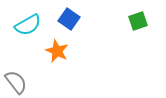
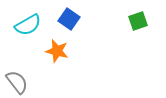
orange star: rotated 10 degrees counterclockwise
gray semicircle: moved 1 px right
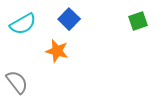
blue square: rotated 10 degrees clockwise
cyan semicircle: moved 5 px left, 1 px up
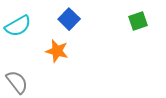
cyan semicircle: moved 5 px left, 2 px down
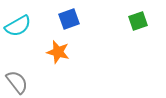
blue square: rotated 25 degrees clockwise
orange star: moved 1 px right, 1 px down
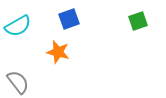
gray semicircle: moved 1 px right
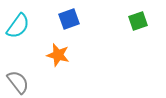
cyan semicircle: rotated 24 degrees counterclockwise
orange star: moved 3 px down
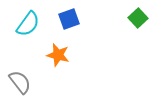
green square: moved 3 px up; rotated 24 degrees counterclockwise
cyan semicircle: moved 10 px right, 2 px up
gray semicircle: moved 2 px right
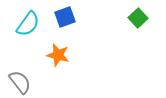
blue square: moved 4 px left, 2 px up
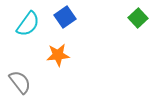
blue square: rotated 15 degrees counterclockwise
orange star: rotated 20 degrees counterclockwise
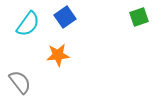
green square: moved 1 px right, 1 px up; rotated 24 degrees clockwise
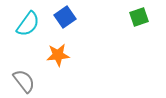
gray semicircle: moved 4 px right, 1 px up
